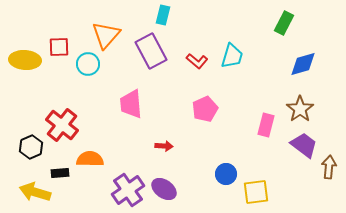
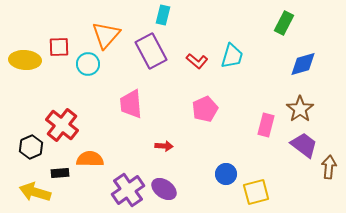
yellow square: rotated 8 degrees counterclockwise
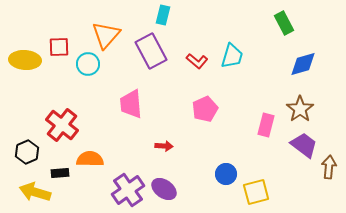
green rectangle: rotated 55 degrees counterclockwise
black hexagon: moved 4 px left, 5 px down
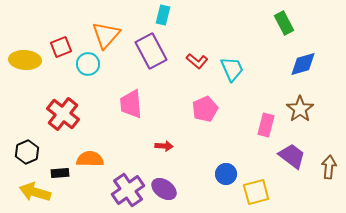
red square: moved 2 px right; rotated 20 degrees counterclockwise
cyan trapezoid: moved 13 px down; rotated 40 degrees counterclockwise
red cross: moved 1 px right, 11 px up
purple trapezoid: moved 12 px left, 11 px down
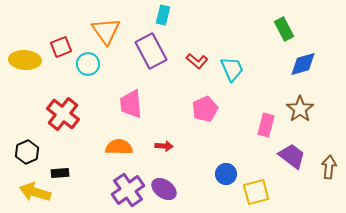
green rectangle: moved 6 px down
orange triangle: moved 4 px up; rotated 16 degrees counterclockwise
orange semicircle: moved 29 px right, 12 px up
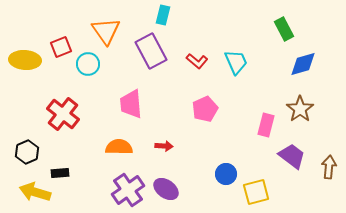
cyan trapezoid: moved 4 px right, 7 px up
purple ellipse: moved 2 px right
